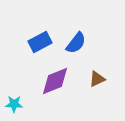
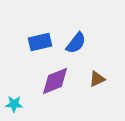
blue rectangle: rotated 15 degrees clockwise
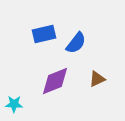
blue rectangle: moved 4 px right, 8 px up
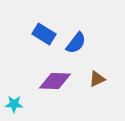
blue rectangle: rotated 45 degrees clockwise
purple diamond: rotated 24 degrees clockwise
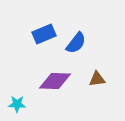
blue rectangle: rotated 55 degrees counterclockwise
brown triangle: rotated 18 degrees clockwise
cyan star: moved 3 px right
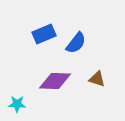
brown triangle: rotated 24 degrees clockwise
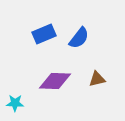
blue semicircle: moved 3 px right, 5 px up
brown triangle: rotated 30 degrees counterclockwise
cyan star: moved 2 px left, 1 px up
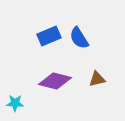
blue rectangle: moved 5 px right, 2 px down
blue semicircle: rotated 110 degrees clockwise
purple diamond: rotated 12 degrees clockwise
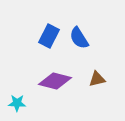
blue rectangle: rotated 40 degrees counterclockwise
cyan star: moved 2 px right
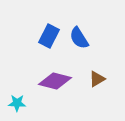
brown triangle: rotated 18 degrees counterclockwise
